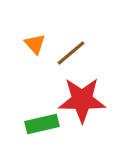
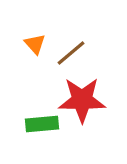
green rectangle: rotated 8 degrees clockwise
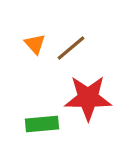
brown line: moved 5 px up
red star: moved 6 px right, 2 px up
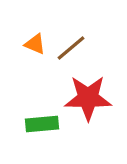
orange triangle: rotated 25 degrees counterclockwise
